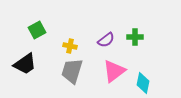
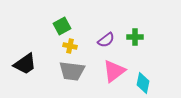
green square: moved 25 px right, 4 px up
gray trapezoid: rotated 100 degrees counterclockwise
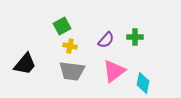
purple semicircle: rotated 12 degrees counterclockwise
black trapezoid: rotated 15 degrees counterclockwise
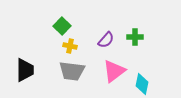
green square: rotated 18 degrees counterclockwise
black trapezoid: moved 6 px down; rotated 40 degrees counterclockwise
cyan diamond: moved 1 px left, 1 px down
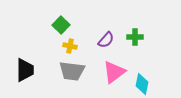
green square: moved 1 px left, 1 px up
pink triangle: moved 1 px down
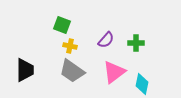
green square: moved 1 px right; rotated 24 degrees counterclockwise
green cross: moved 1 px right, 6 px down
gray trapezoid: rotated 28 degrees clockwise
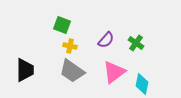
green cross: rotated 35 degrees clockwise
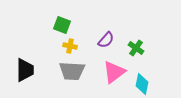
green cross: moved 5 px down
gray trapezoid: rotated 32 degrees counterclockwise
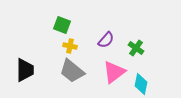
gray trapezoid: rotated 36 degrees clockwise
cyan diamond: moved 1 px left
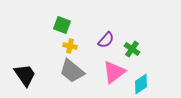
green cross: moved 4 px left, 1 px down
black trapezoid: moved 5 px down; rotated 35 degrees counterclockwise
cyan diamond: rotated 45 degrees clockwise
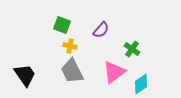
purple semicircle: moved 5 px left, 10 px up
gray trapezoid: rotated 24 degrees clockwise
